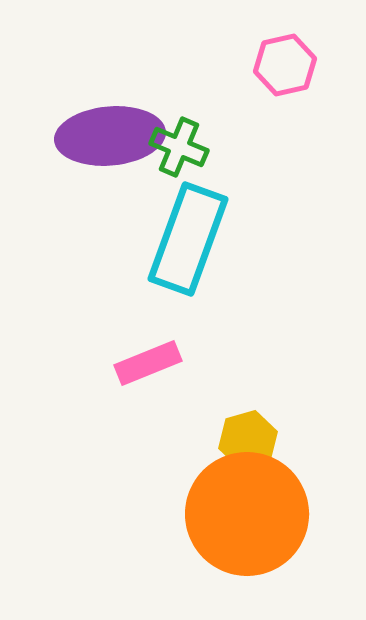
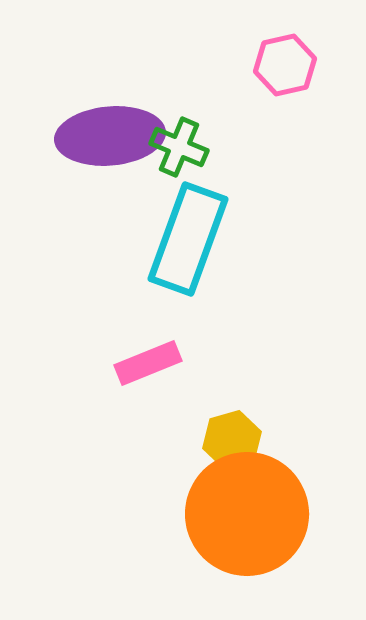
yellow hexagon: moved 16 px left
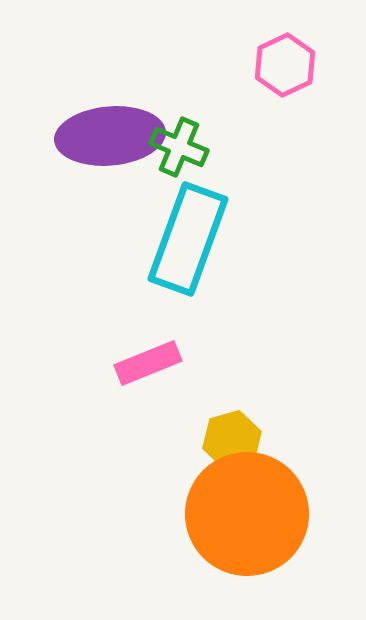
pink hexagon: rotated 12 degrees counterclockwise
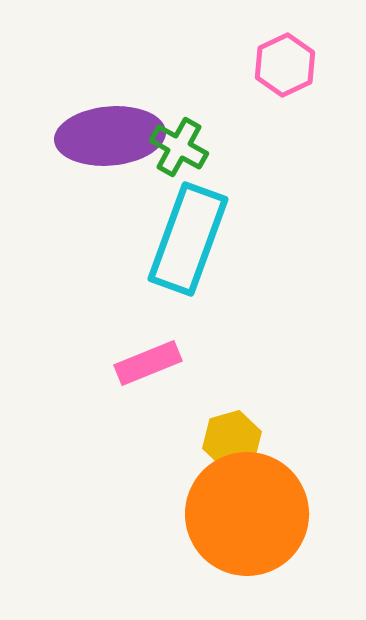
green cross: rotated 6 degrees clockwise
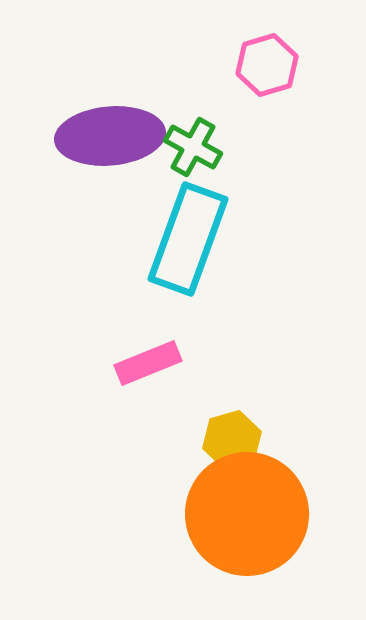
pink hexagon: moved 18 px left; rotated 8 degrees clockwise
green cross: moved 14 px right
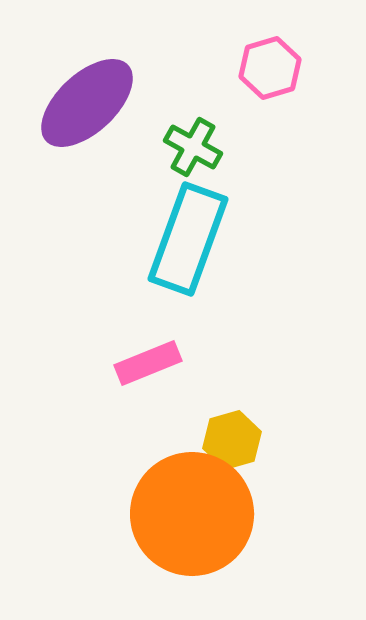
pink hexagon: moved 3 px right, 3 px down
purple ellipse: moved 23 px left, 33 px up; rotated 38 degrees counterclockwise
orange circle: moved 55 px left
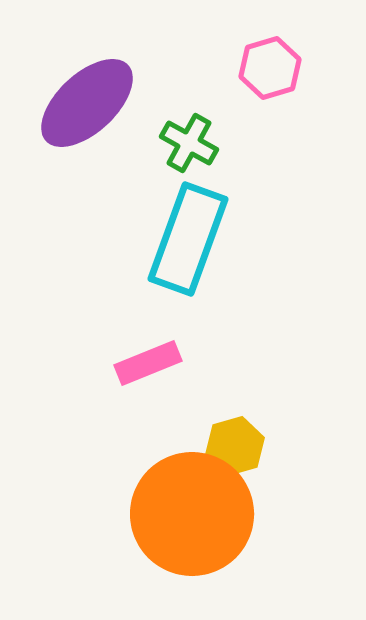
green cross: moved 4 px left, 4 px up
yellow hexagon: moved 3 px right, 6 px down
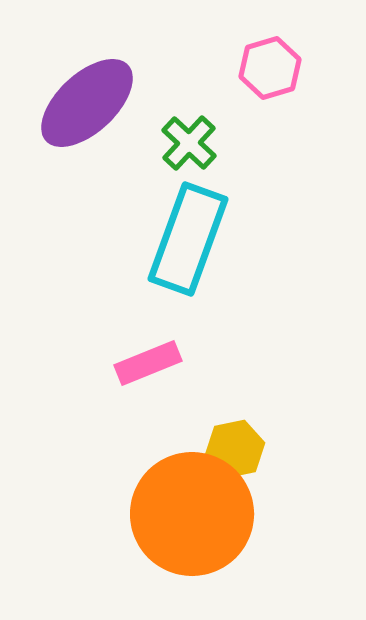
green cross: rotated 14 degrees clockwise
yellow hexagon: moved 3 px down; rotated 4 degrees clockwise
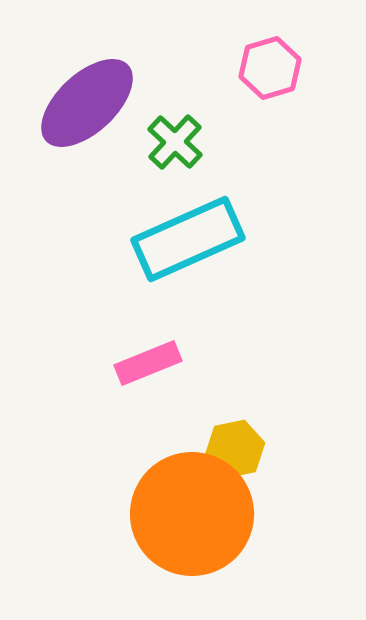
green cross: moved 14 px left, 1 px up
cyan rectangle: rotated 46 degrees clockwise
